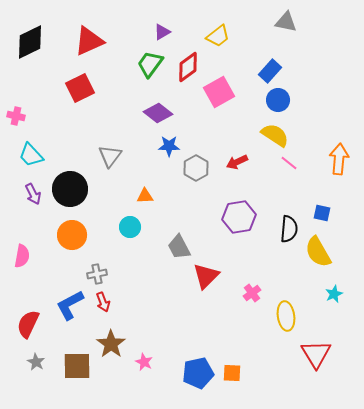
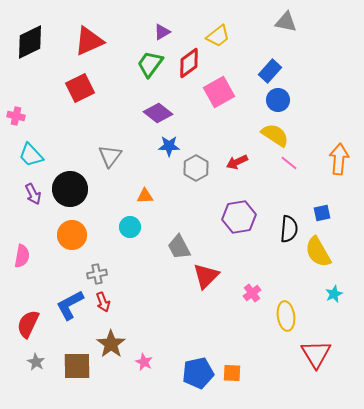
red diamond at (188, 67): moved 1 px right, 4 px up
blue square at (322, 213): rotated 24 degrees counterclockwise
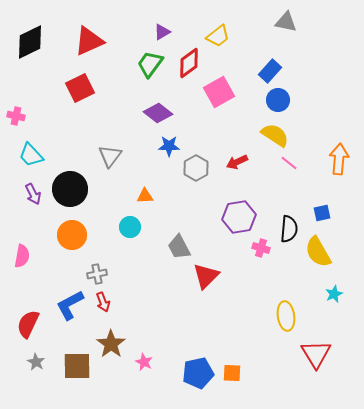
pink cross at (252, 293): moved 9 px right, 45 px up; rotated 36 degrees counterclockwise
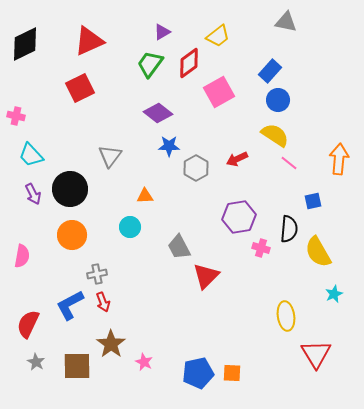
black diamond at (30, 42): moved 5 px left, 2 px down
red arrow at (237, 162): moved 3 px up
blue square at (322, 213): moved 9 px left, 12 px up
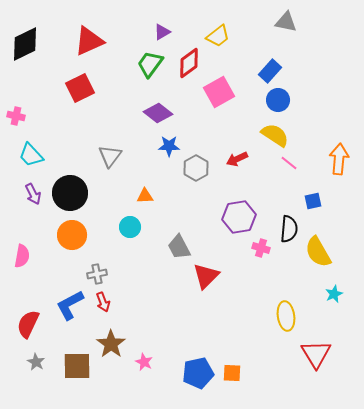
black circle at (70, 189): moved 4 px down
